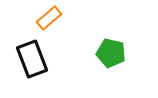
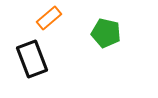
green pentagon: moved 5 px left, 20 px up
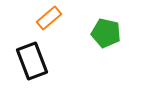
black rectangle: moved 2 px down
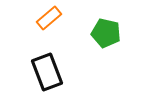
black rectangle: moved 15 px right, 11 px down
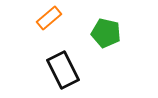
black rectangle: moved 16 px right, 2 px up; rotated 6 degrees counterclockwise
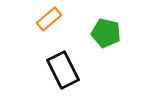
orange rectangle: moved 1 px down
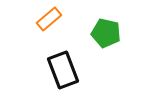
black rectangle: rotated 6 degrees clockwise
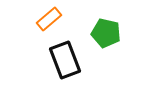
black rectangle: moved 2 px right, 10 px up
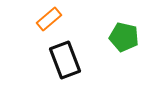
green pentagon: moved 18 px right, 4 px down
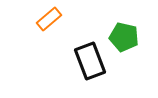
black rectangle: moved 25 px right, 1 px down
